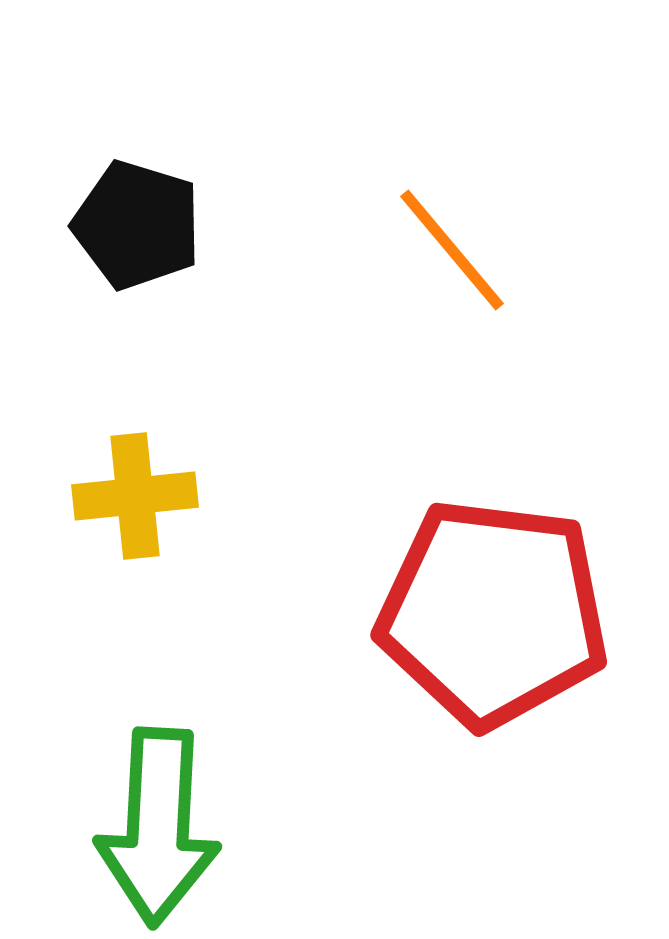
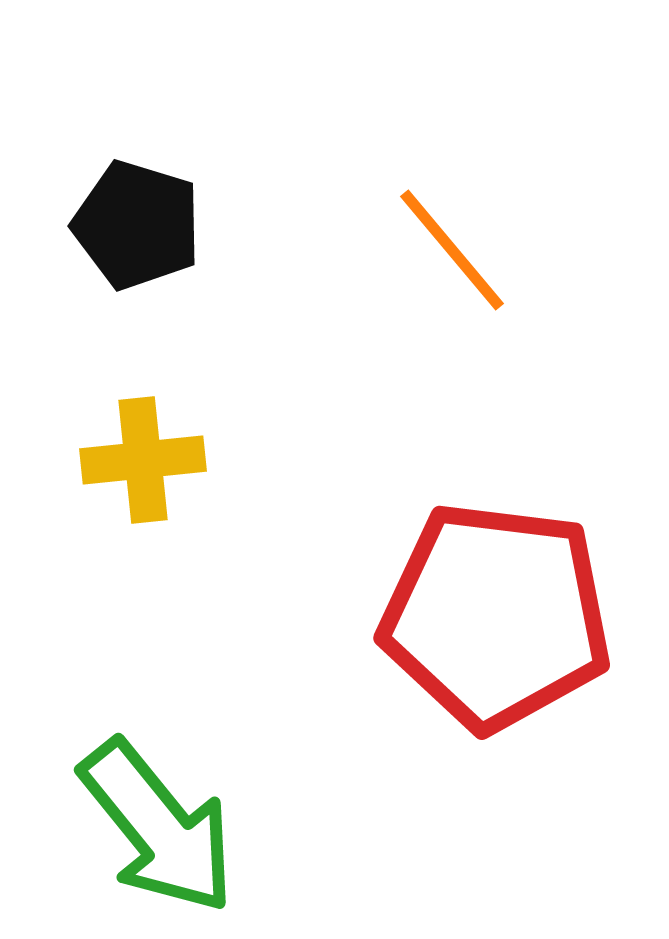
yellow cross: moved 8 px right, 36 px up
red pentagon: moved 3 px right, 3 px down
green arrow: rotated 42 degrees counterclockwise
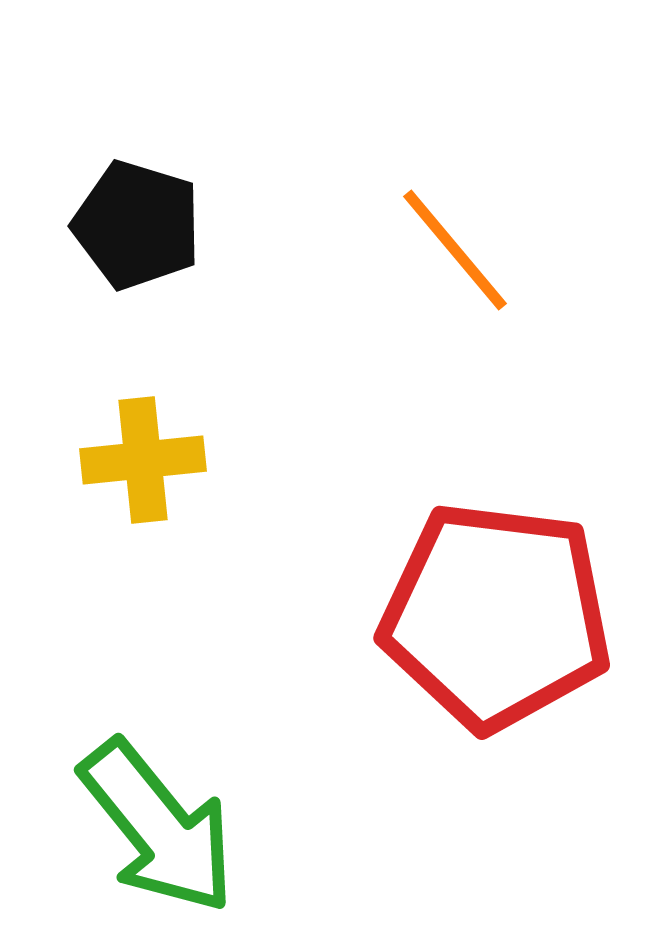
orange line: moved 3 px right
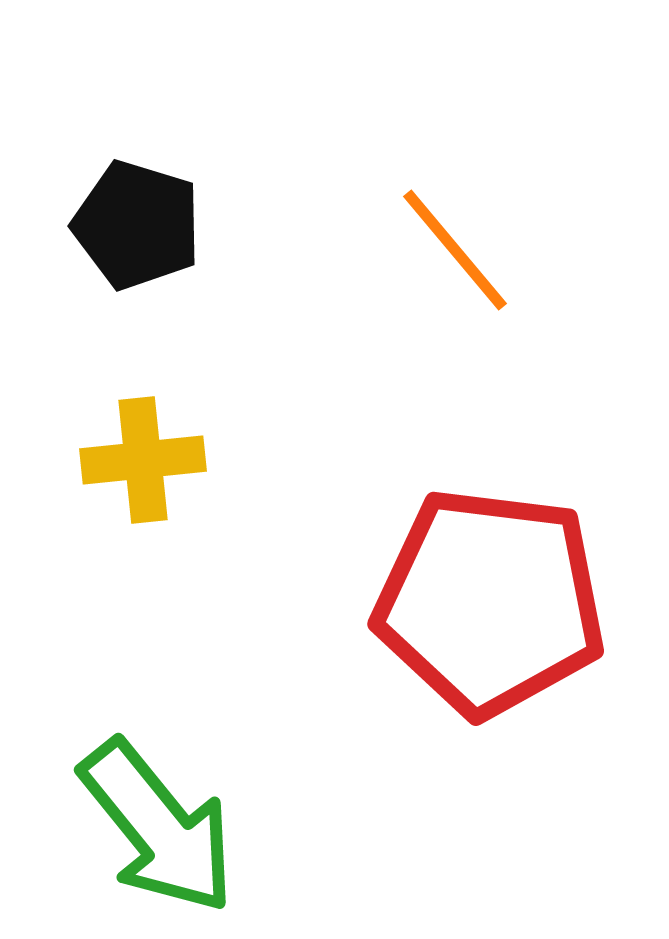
red pentagon: moved 6 px left, 14 px up
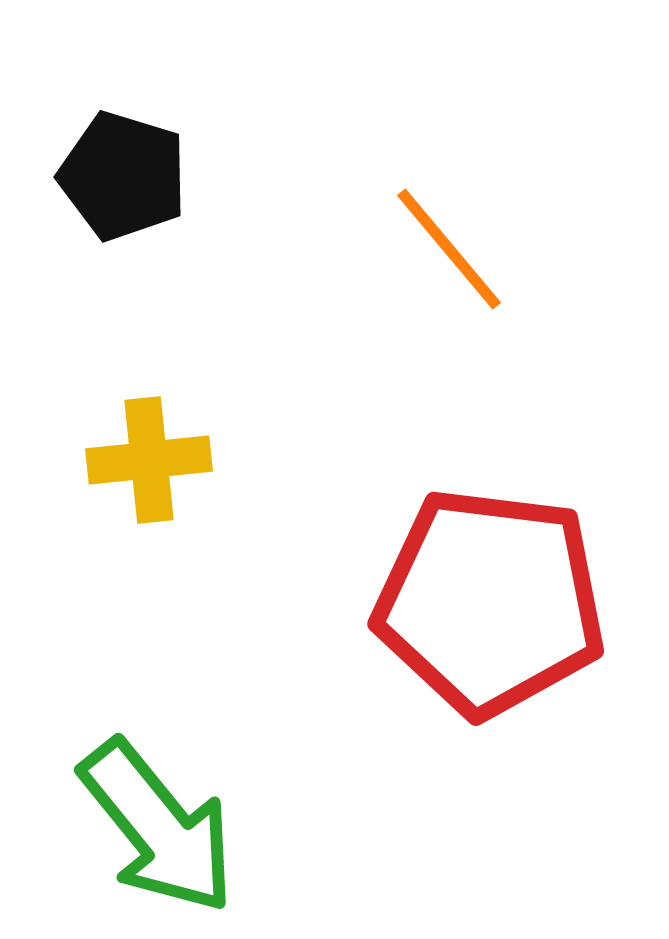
black pentagon: moved 14 px left, 49 px up
orange line: moved 6 px left, 1 px up
yellow cross: moved 6 px right
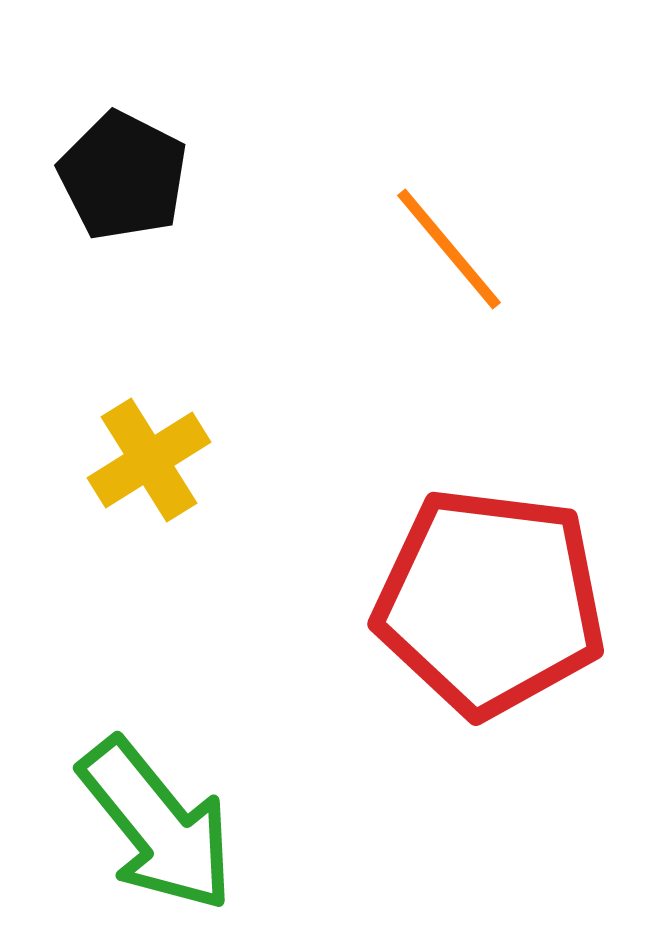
black pentagon: rotated 10 degrees clockwise
yellow cross: rotated 26 degrees counterclockwise
green arrow: moved 1 px left, 2 px up
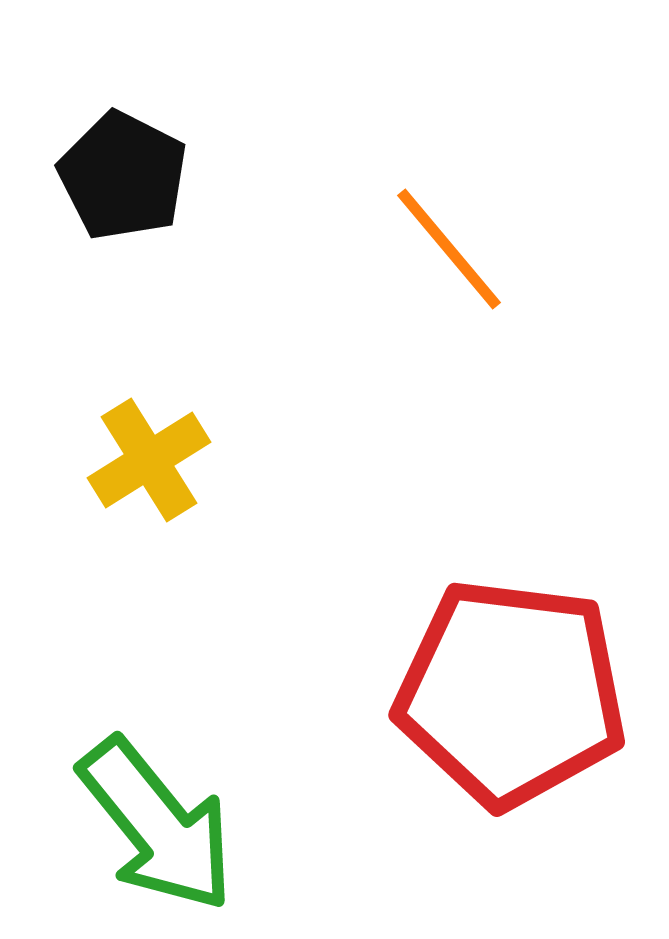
red pentagon: moved 21 px right, 91 px down
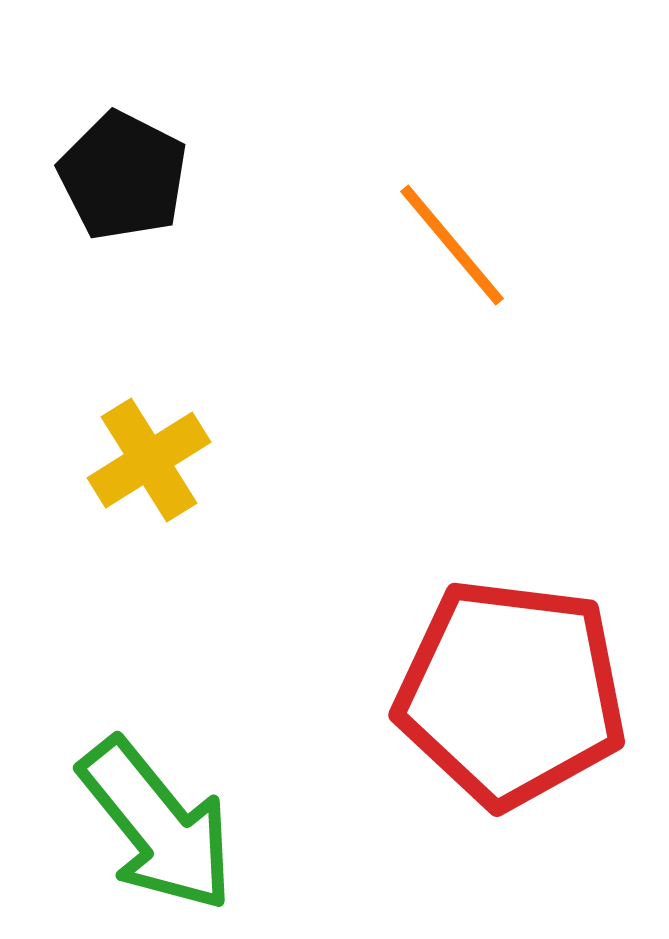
orange line: moved 3 px right, 4 px up
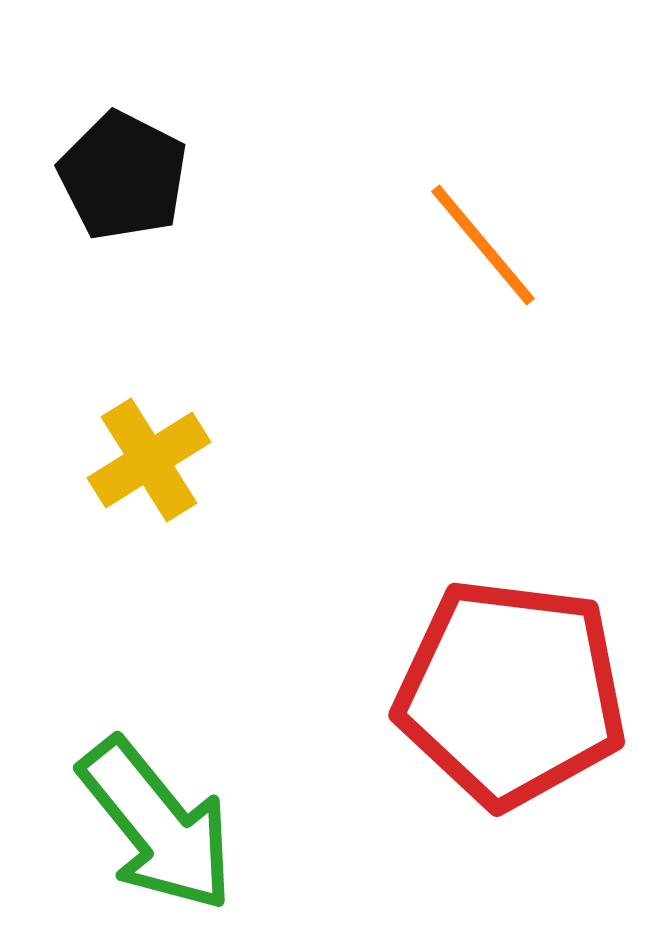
orange line: moved 31 px right
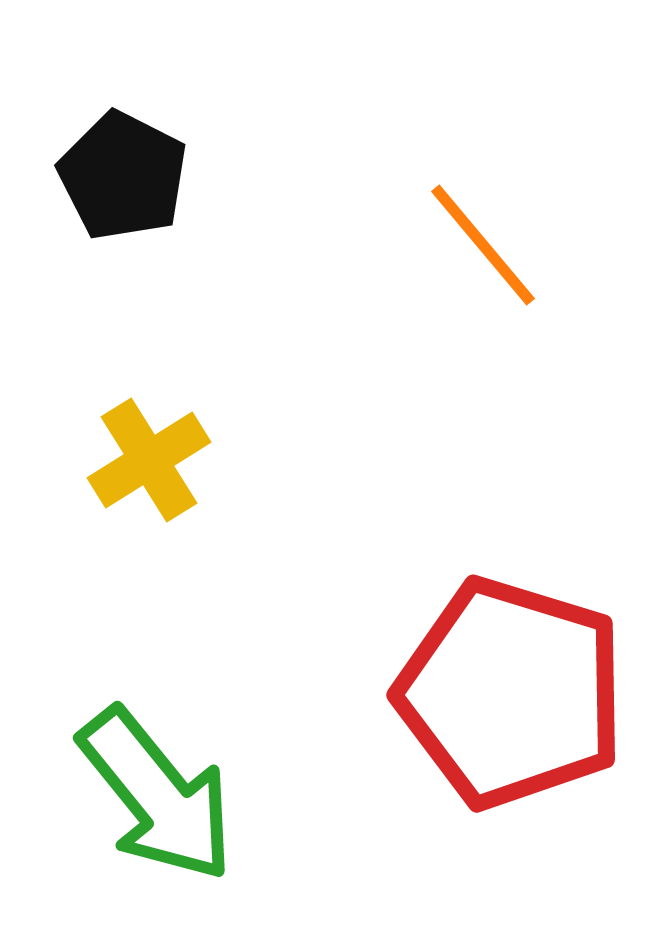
red pentagon: rotated 10 degrees clockwise
green arrow: moved 30 px up
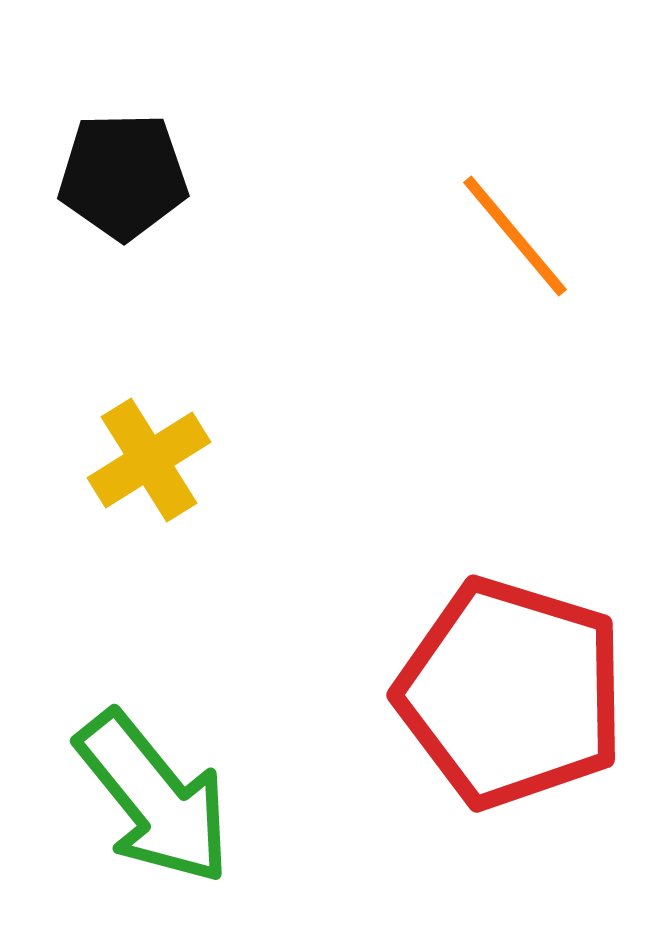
black pentagon: rotated 28 degrees counterclockwise
orange line: moved 32 px right, 9 px up
green arrow: moved 3 px left, 3 px down
